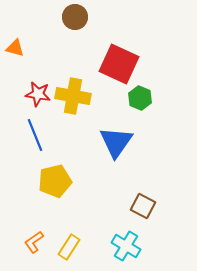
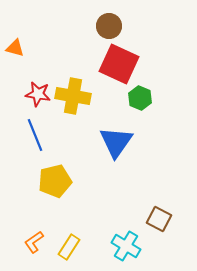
brown circle: moved 34 px right, 9 px down
brown square: moved 16 px right, 13 px down
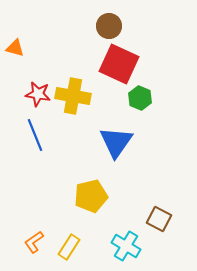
yellow pentagon: moved 36 px right, 15 px down
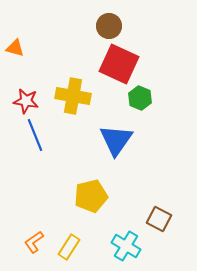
red star: moved 12 px left, 7 px down
blue triangle: moved 2 px up
